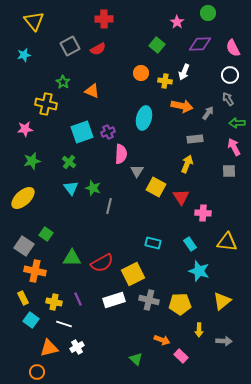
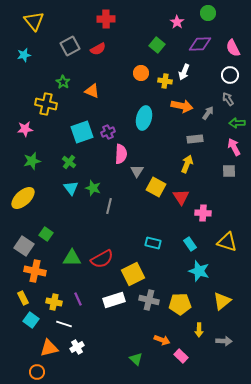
red cross at (104, 19): moved 2 px right
yellow triangle at (227, 242): rotated 10 degrees clockwise
red semicircle at (102, 263): moved 4 px up
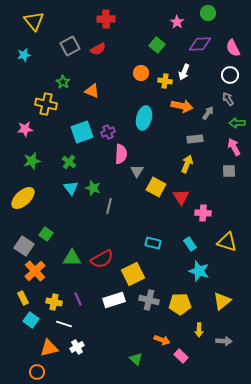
orange cross at (35, 271): rotated 35 degrees clockwise
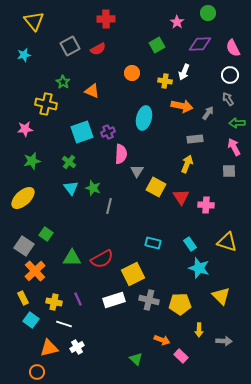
green square at (157, 45): rotated 21 degrees clockwise
orange circle at (141, 73): moved 9 px left
pink cross at (203, 213): moved 3 px right, 8 px up
cyan star at (199, 271): moved 3 px up
yellow triangle at (222, 301): moved 1 px left, 5 px up; rotated 36 degrees counterclockwise
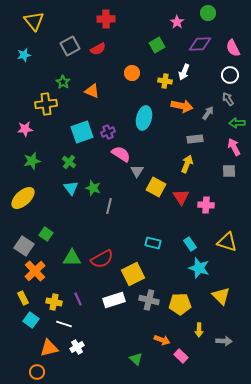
yellow cross at (46, 104): rotated 20 degrees counterclockwise
pink semicircle at (121, 154): rotated 60 degrees counterclockwise
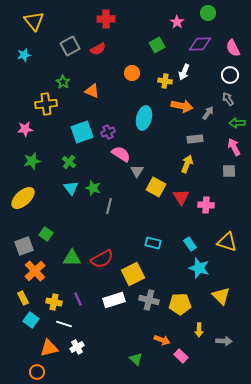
gray square at (24, 246): rotated 36 degrees clockwise
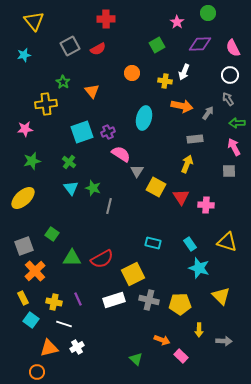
orange triangle at (92, 91): rotated 28 degrees clockwise
green square at (46, 234): moved 6 px right
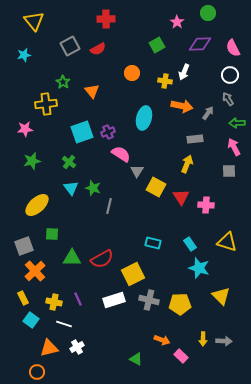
yellow ellipse at (23, 198): moved 14 px right, 7 px down
green square at (52, 234): rotated 32 degrees counterclockwise
yellow arrow at (199, 330): moved 4 px right, 9 px down
green triangle at (136, 359): rotated 16 degrees counterclockwise
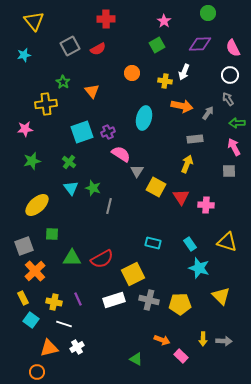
pink star at (177, 22): moved 13 px left, 1 px up
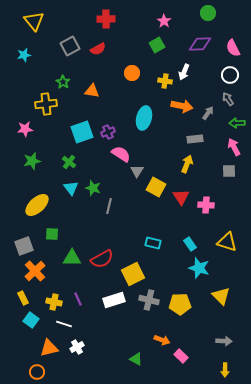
orange triangle at (92, 91): rotated 42 degrees counterclockwise
yellow arrow at (203, 339): moved 22 px right, 31 px down
